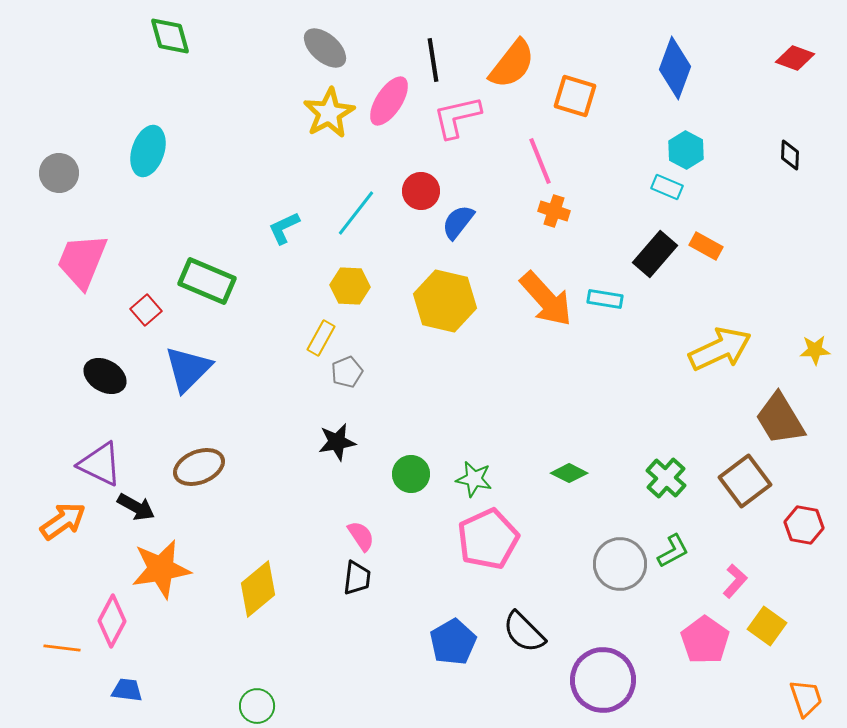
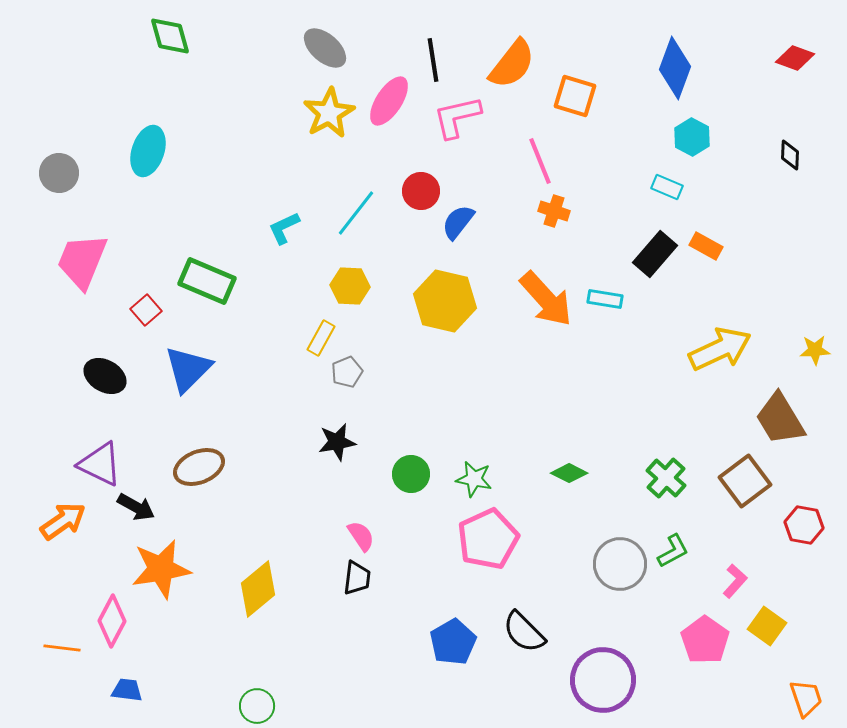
cyan hexagon at (686, 150): moved 6 px right, 13 px up
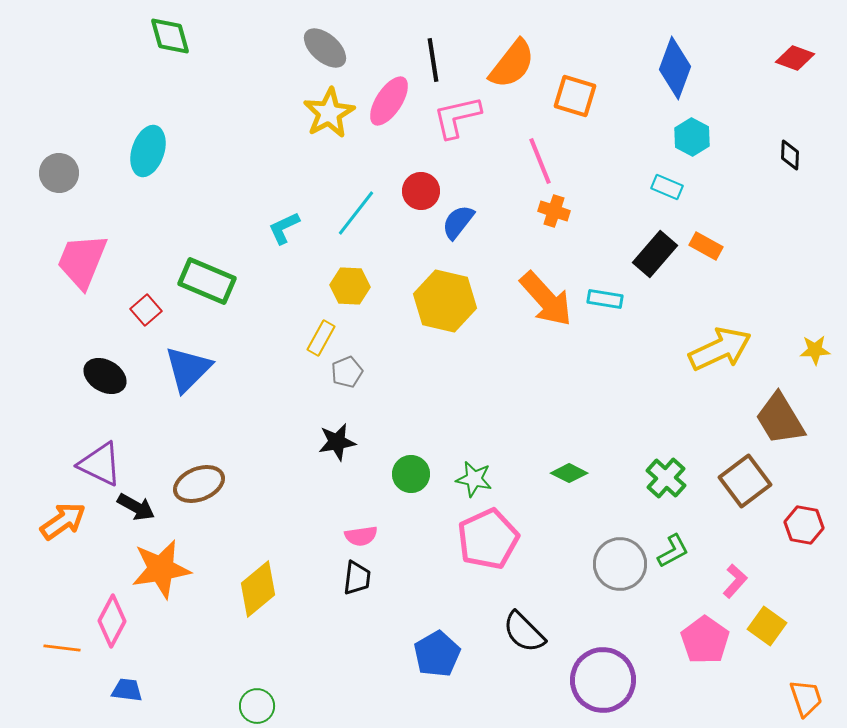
brown ellipse at (199, 467): moved 17 px down
pink semicircle at (361, 536): rotated 116 degrees clockwise
blue pentagon at (453, 642): moved 16 px left, 12 px down
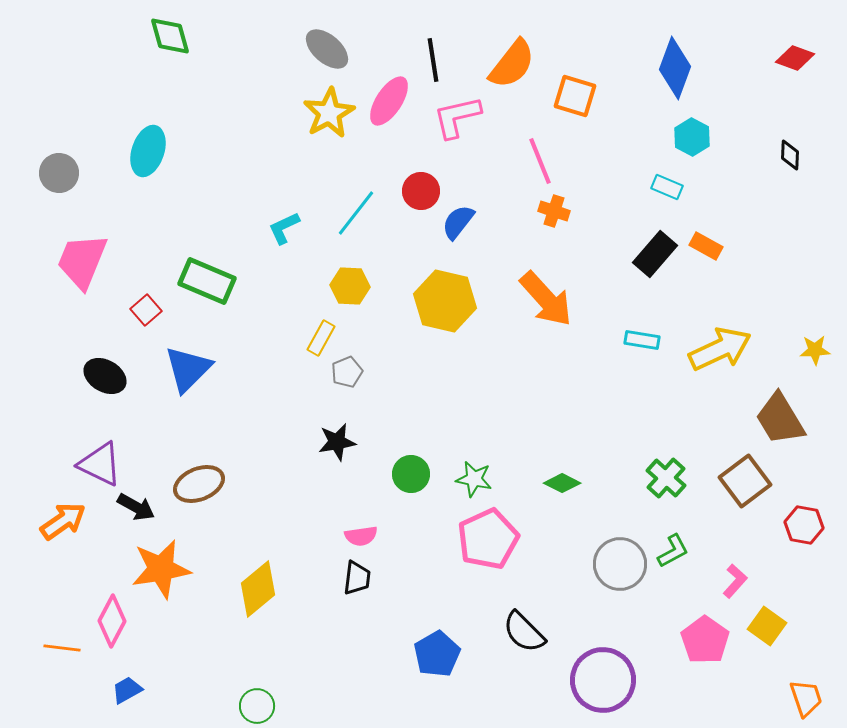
gray ellipse at (325, 48): moved 2 px right, 1 px down
cyan rectangle at (605, 299): moved 37 px right, 41 px down
green diamond at (569, 473): moved 7 px left, 10 px down
blue trapezoid at (127, 690): rotated 36 degrees counterclockwise
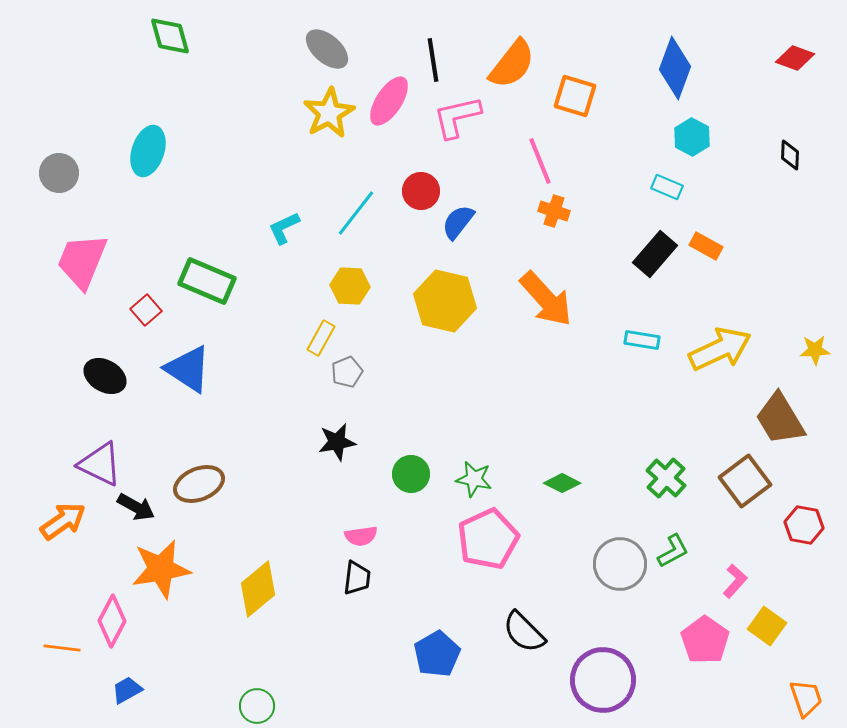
blue triangle at (188, 369): rotated 42 degrees counterclockwise
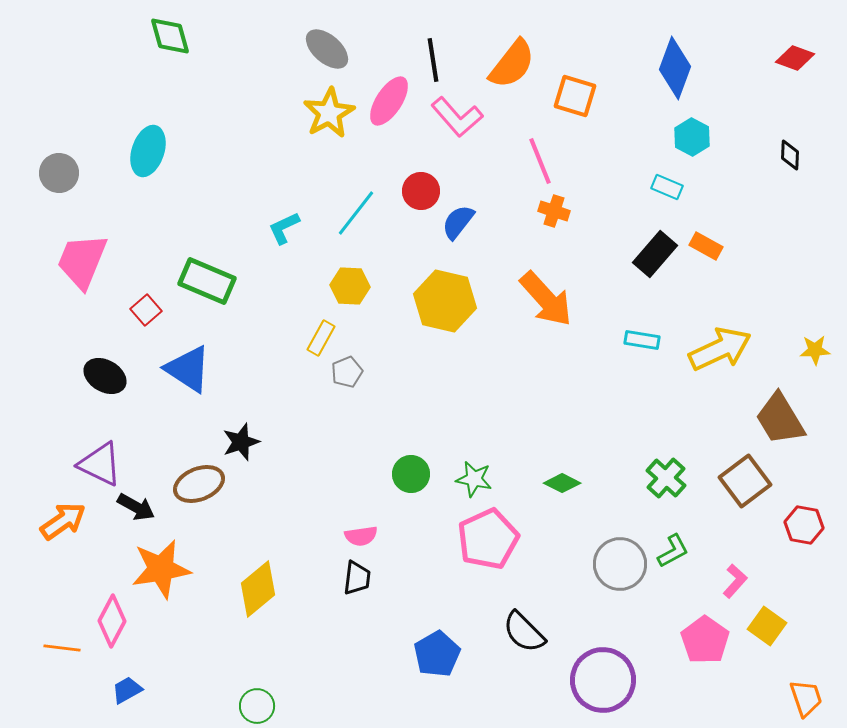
pink L-shape at (457, 117): rotated 118 degrees counterclockwise
black star at (337, 442): moved 96 px left; rotated 9 degrees counterclockwise
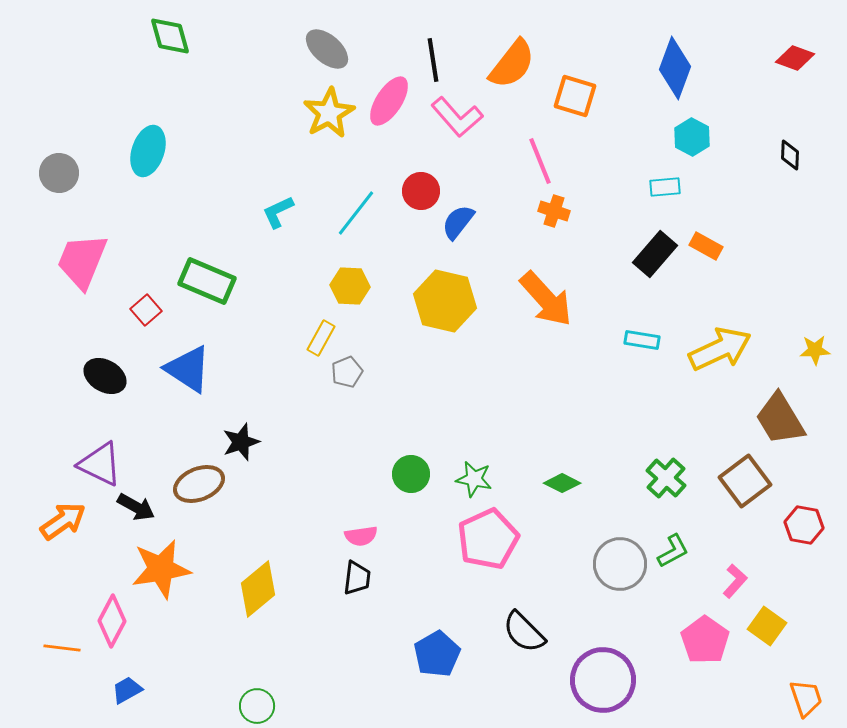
cyan rectangle at (667, 187): moved 2 px left; rotated 28 degrees counterclockwise
cyan L-shape at (284, 228): moved 6 px left, 16 px up
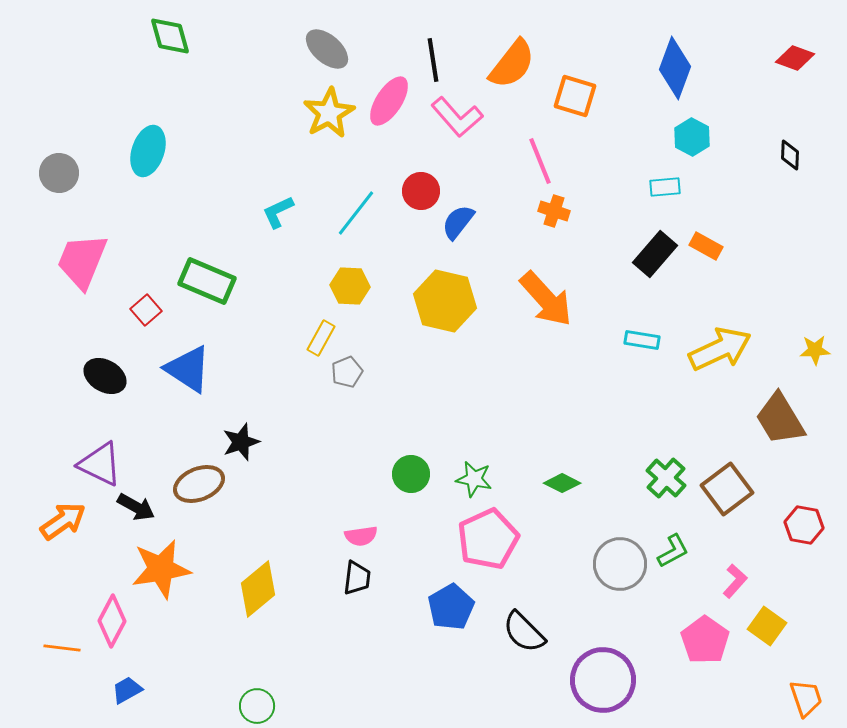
brown square at (745, 481): moved 18 px left, 8 px down
blue pentagon at (437, 654): moved 14 px right, 47 px up
